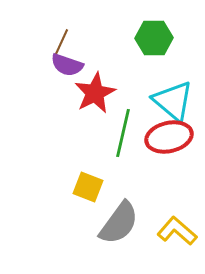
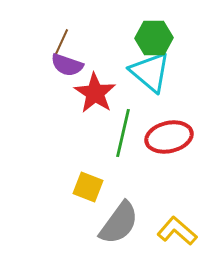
red star: rotated 12 degrees counterclockwise
cyan triangle: moved 23 px left, 29 px up
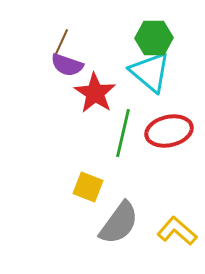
red ellipse: moved 6 px up
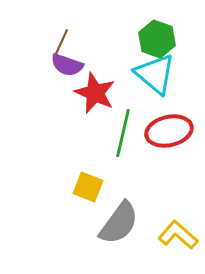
green hexagon: moved 3 px right, 1 px down; rotated 21 degrees clockwise
cyan triangle: moved 5 px right, 2 px down
red star: rotated 9 degrees counterclockwise
yellow L-shape: moved 1 px right, 4 px down
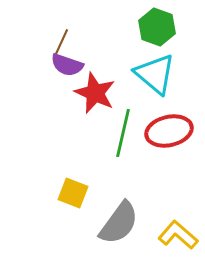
green hexagon: moved 12 px up
yellow square: moved 15 px left, 6 px down
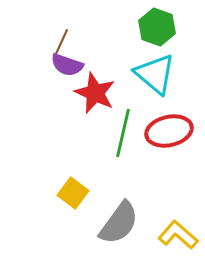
yellow square: rotated 16 degrees clockwise
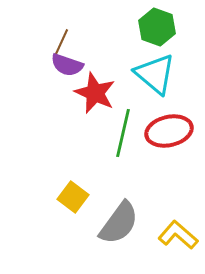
yellow square: moved 4 px down
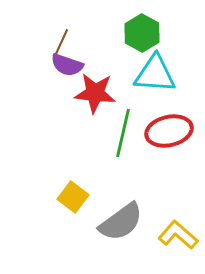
green hexagon: moved 15 px left, 6 px down; rotated 9 degrees clockwise
cyan triangle: rotated 36 degrees counterclockwise
red star: rotated 18 degrees counterclockwise
gray semicircle: moved 2 px right, 1 px up; rotated 18 degrees clockwise
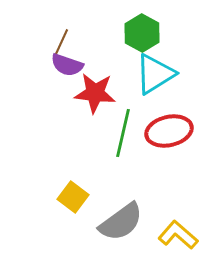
cyan triangle: rotated 36 degrees counterclockwise
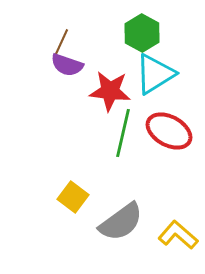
red star: moved 15 px right, 2 px up
red ellipse: rotated 42 degrees clockwise
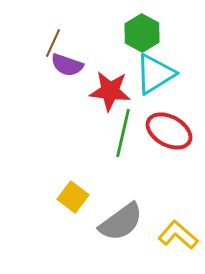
brown line: moved 8 px left
